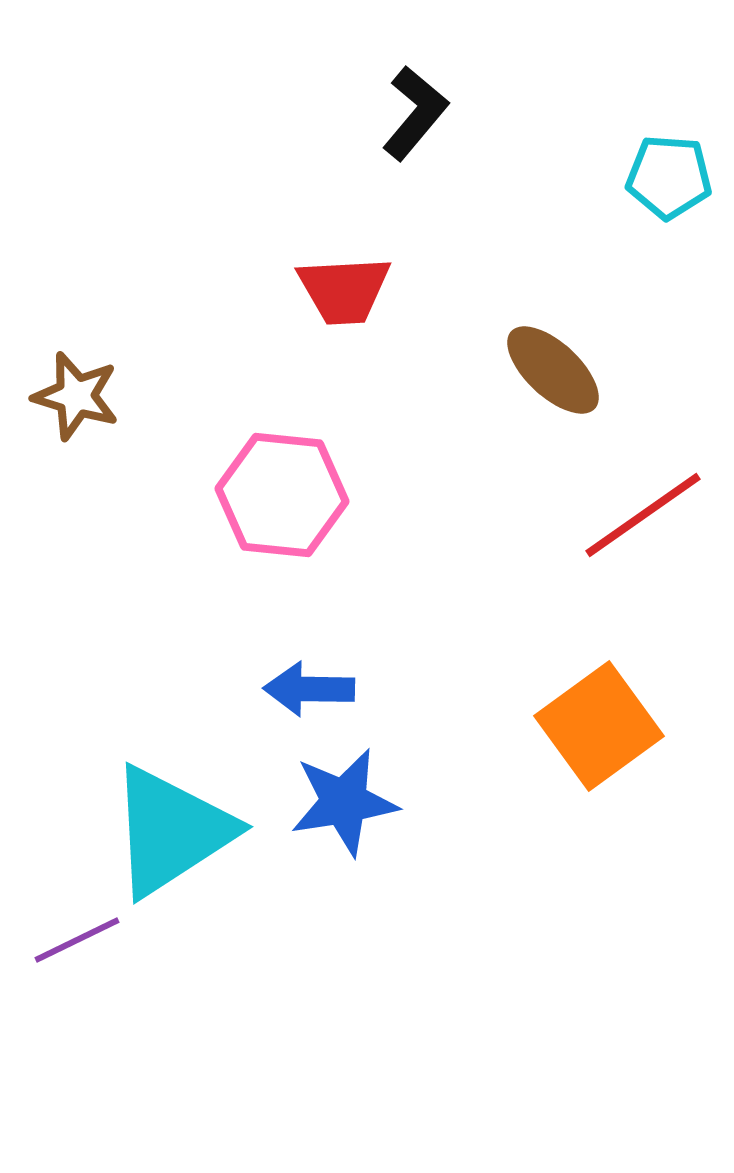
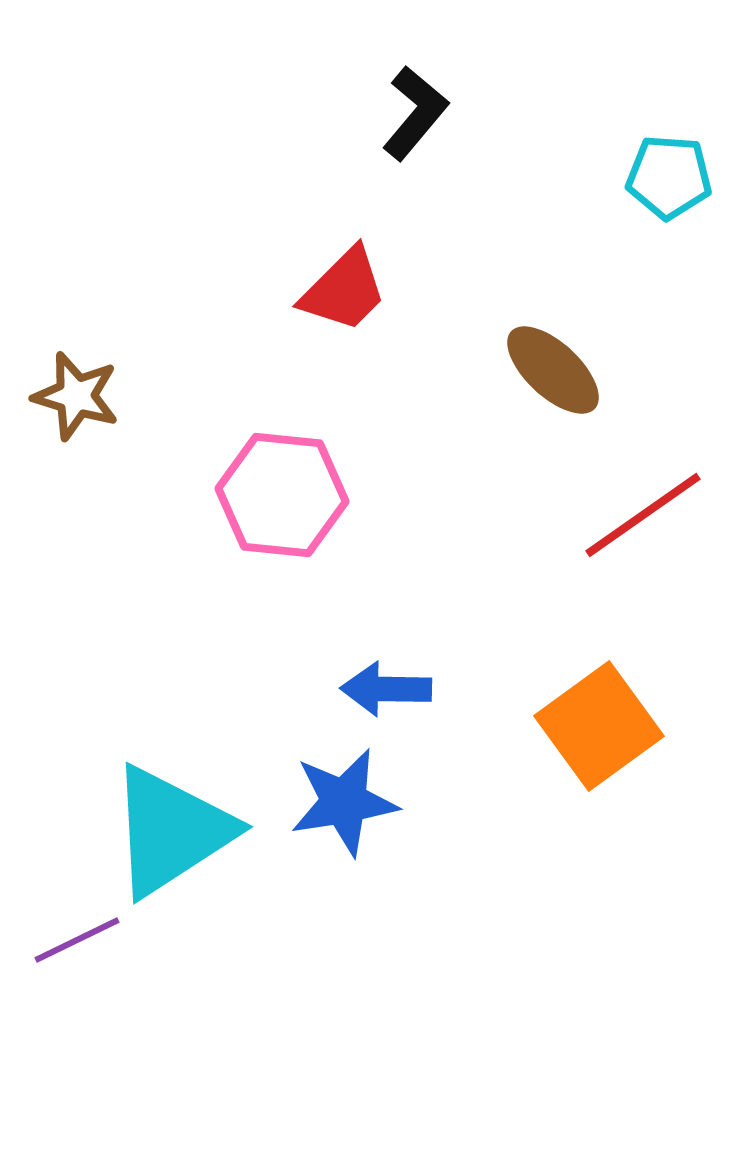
red trapezoid: rotated 42 degrees counterclockwise
blue arrow: moved 77 px right
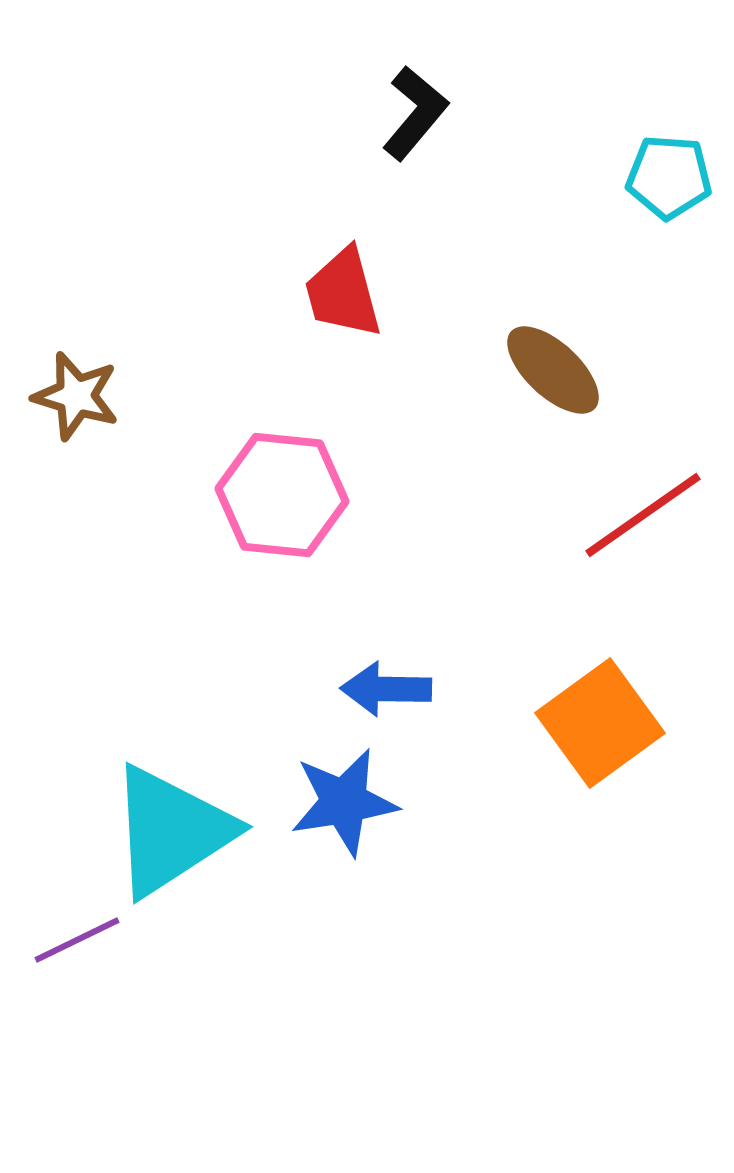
red trapezoid: moved 1 px left, 3 px down; rotated 120 degrees clockwise
orange square: moved 1 px right, 3 px up
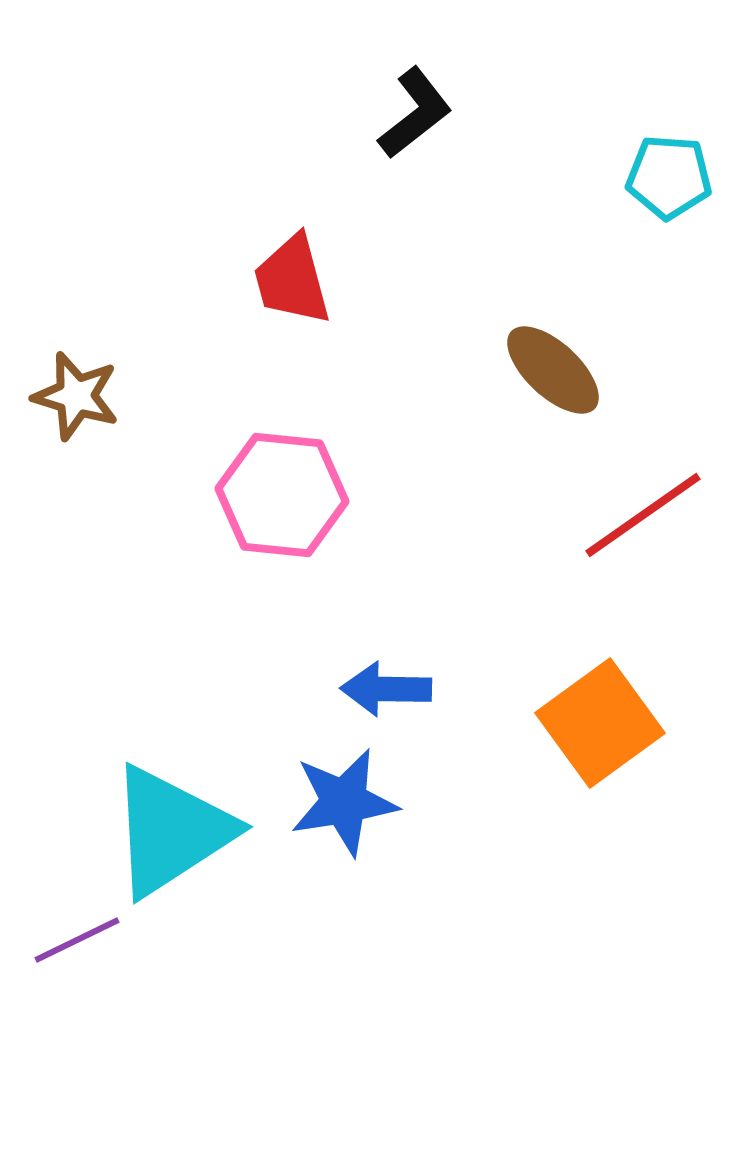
black L-shape: rotated 12 degrees clockwise
red trapezoid: moved 51 px left, 13 px up
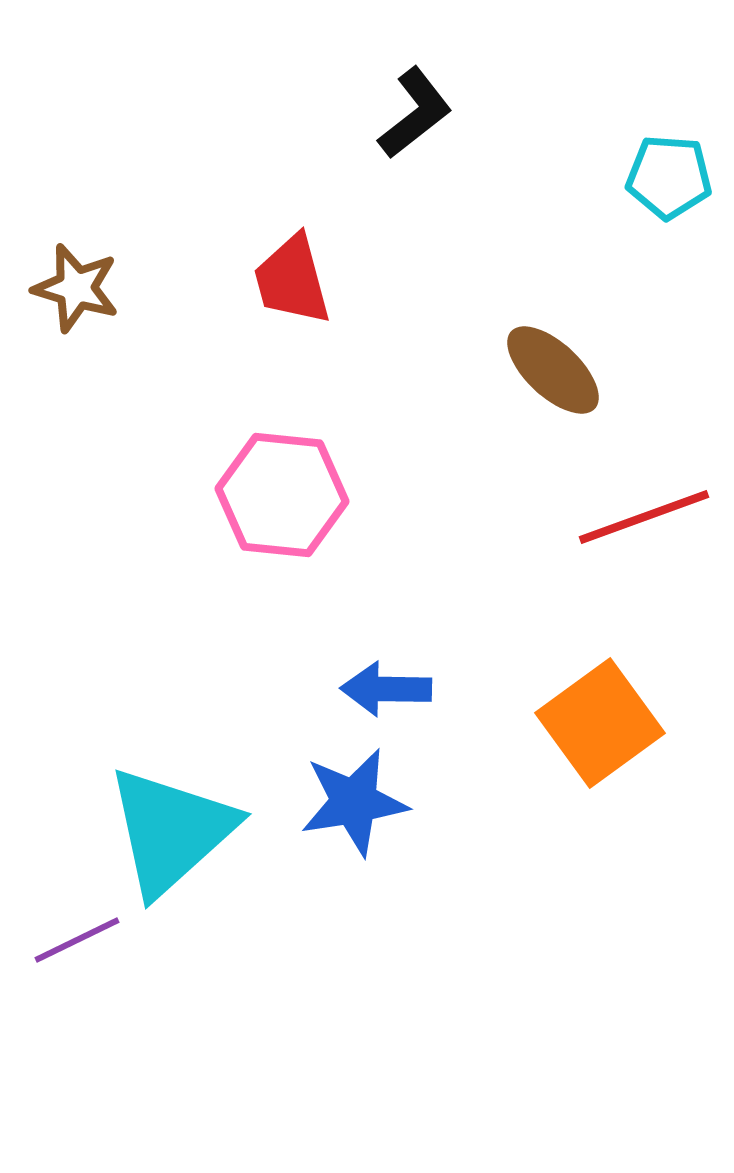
brown star: moved 108 px up
red line: moved 1 px right, 2 px down; rotated 15 degrees clockwise
blue star: moved 10 px right
cyan triangle: rotated 9 degrees counterclockwise
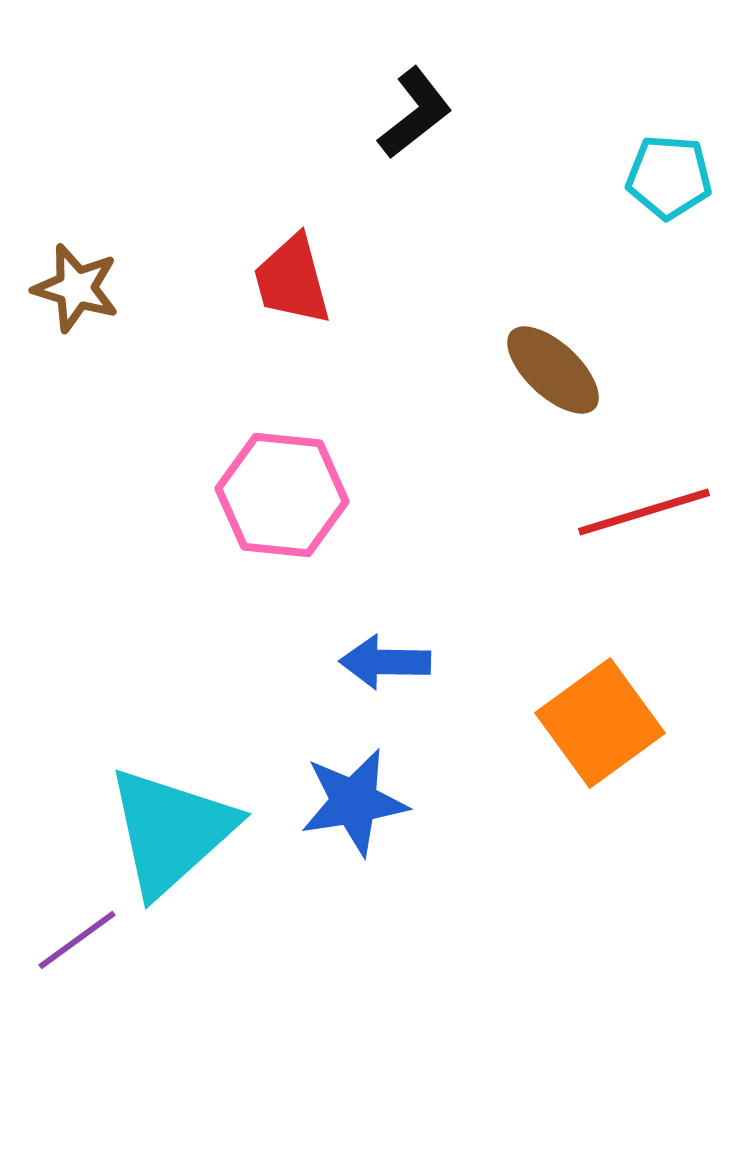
red line: moved 5 px up; rotated 3 degrees clockwise
blue arrow: moved 1 px left, 27 px up
purple line: rotated 10 degrees counterclockwise
